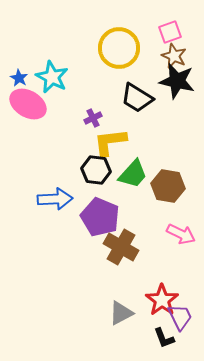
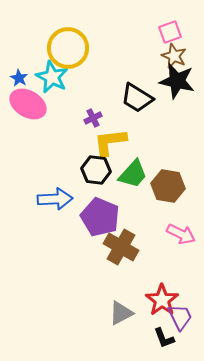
yellow circle: moved 51 px left
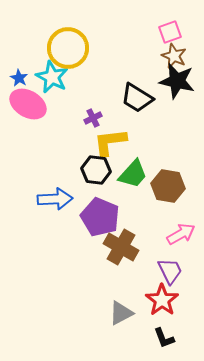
pink arrow: rotated 56 degrees counterclockwise
purple trapezoid: moved 10 px left, 46 px up
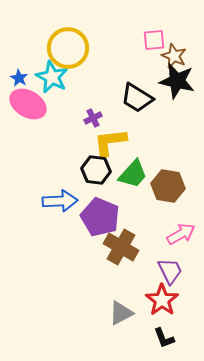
pink square: moved 16 px left, 8 px down; rotated 15 degrees clockwise
blue arrow: moved 5 px right, 2 px down
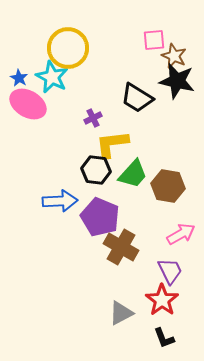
yellow L-shape: moved 2 px right, 2 px down
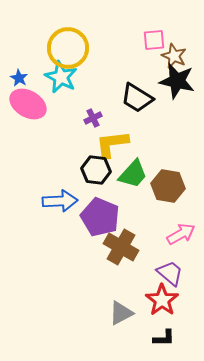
cyan star: moved 9 px right
purple trapezoid: moved 2 px down; rotated 24 degrees counterclockwise
black L-shape: rotated 70 degrees counterclockwise
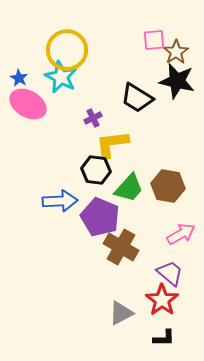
yellow circle: moved 1 px left, 2 px down
brown star: moved 2 px right, 4 px up; rotated 15 degrees clockwise
green trapezoid: moved 4 px left, 14 px down
